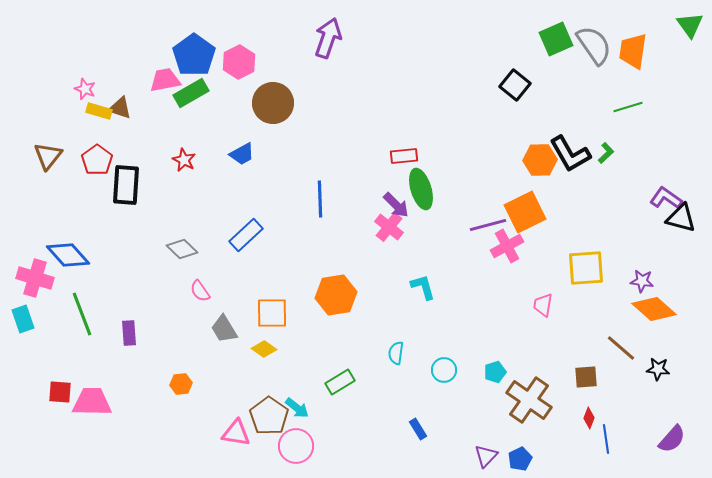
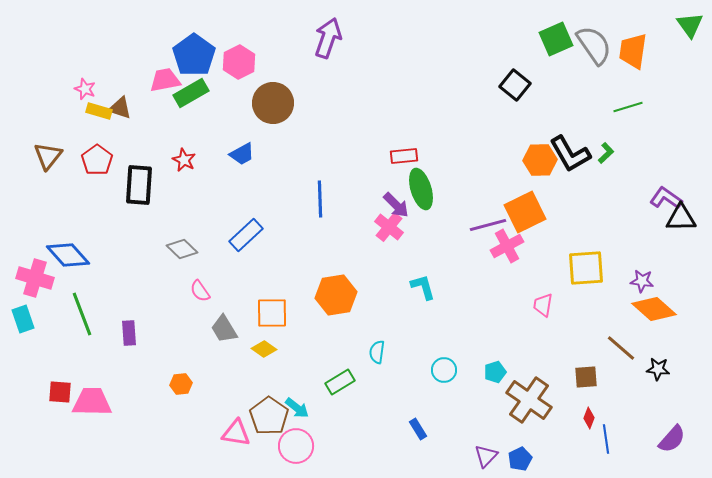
black rectangle at (126, 185): moved 13 px right
black triangle at (681, 218): rotated 16 degrees counterclockwise
cyan semicircle at (396, 353): moved 19 px left, 1 px up
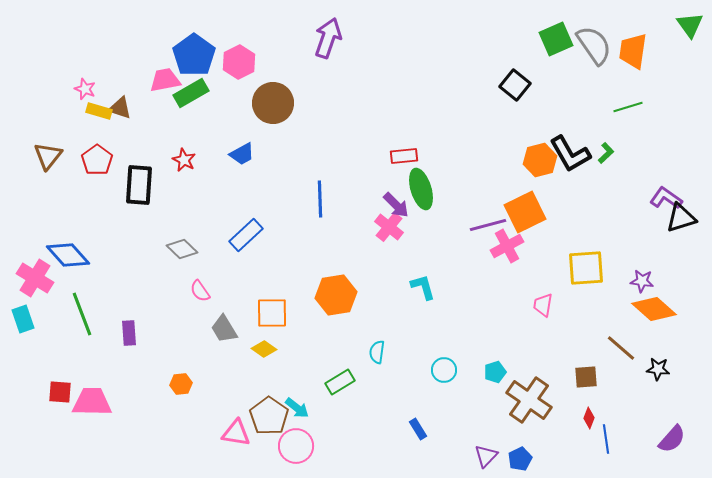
orange hexagon at (540, 160): rotated 12 degrees counterclockwise
black triangle at (681, 218): rotated 16 degrees counterclockwise
pink cross at (35, 278): rotated 15 degrees clockwise
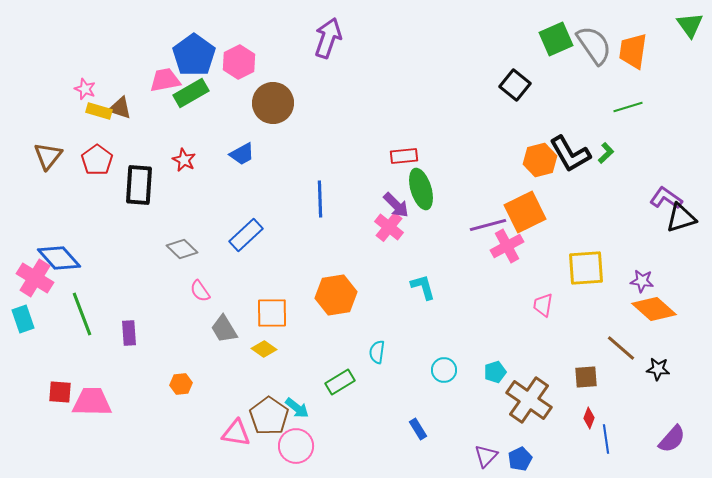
blue diamond at (68, 255): moved 9 px left, 3 px down
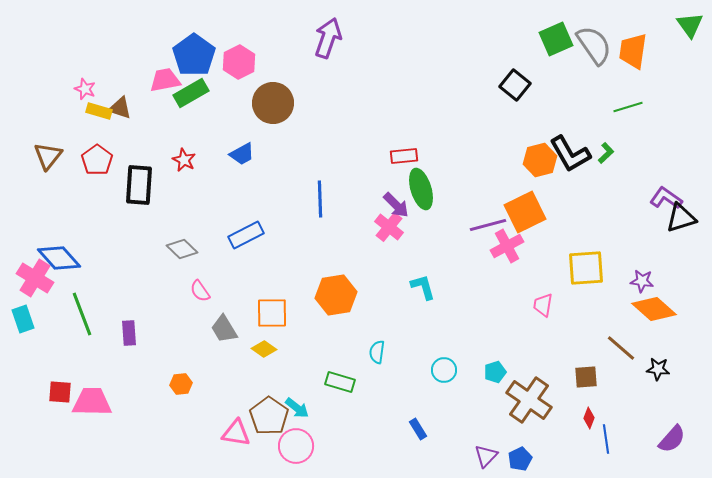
blue rectangle at (246, 235): rotated 16 degrees clockwise
green rectangle at (340, 382): rotated 48 degrees clockwise
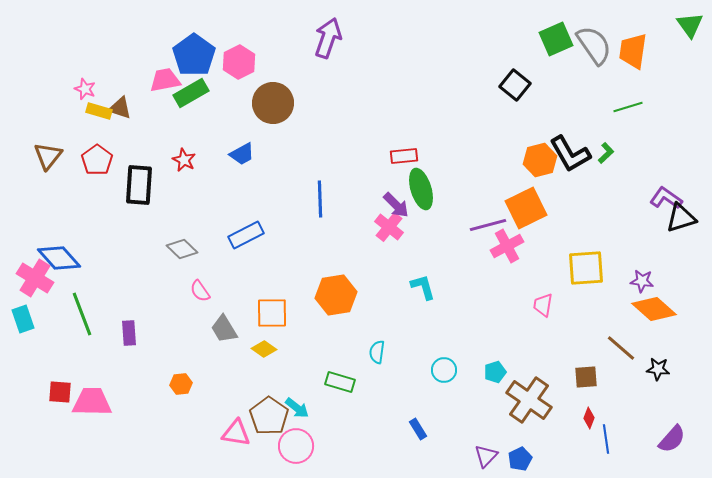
orange square at (525, 212): moved 1 px right, 4 px up
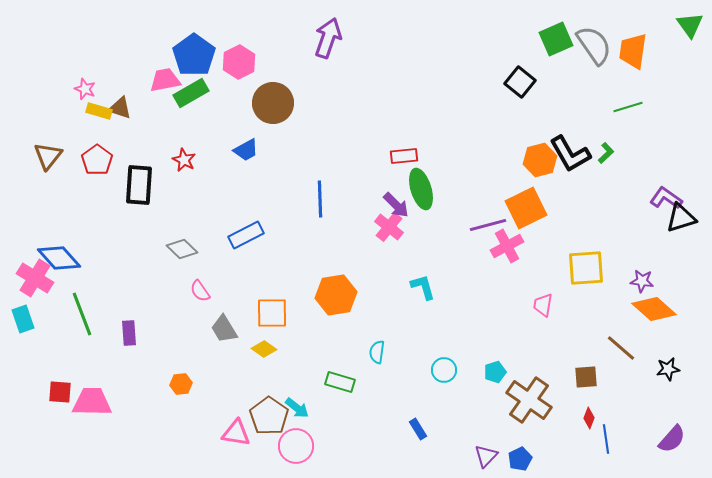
black square at (515, 85): moved 5 px right, 3 px up
blue trapezoid at (242, 154): moved 4 px right, 4 px up
black star at (658, 369): moved 10 px right; rotated 15 degrees counterclockwise
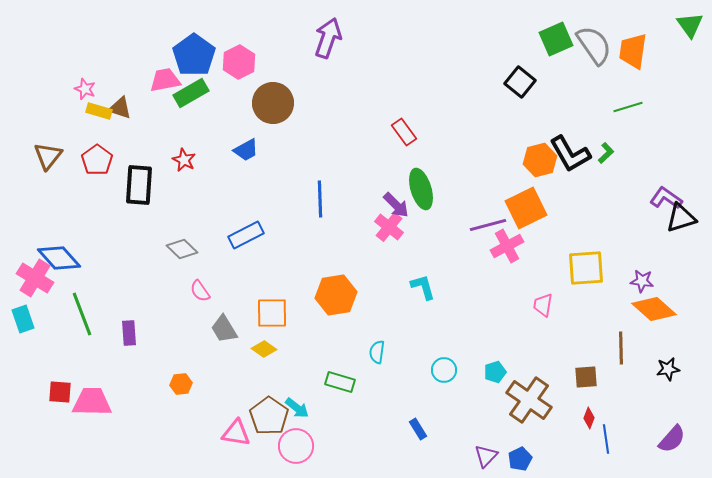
red rectangle at (404, 156): moved 24 px up; rotated 60 degrees clockwise
brown line at (621, 348): rotated 48 degrees clockwise
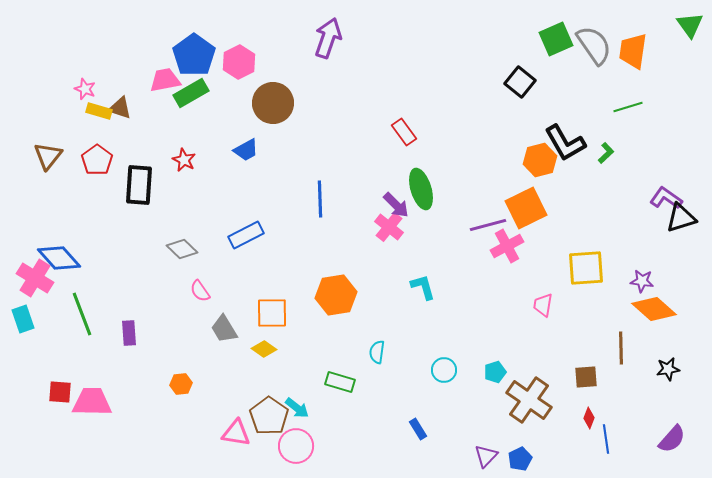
black L-shape at (570, 154): moved 5 px left, 11 px up
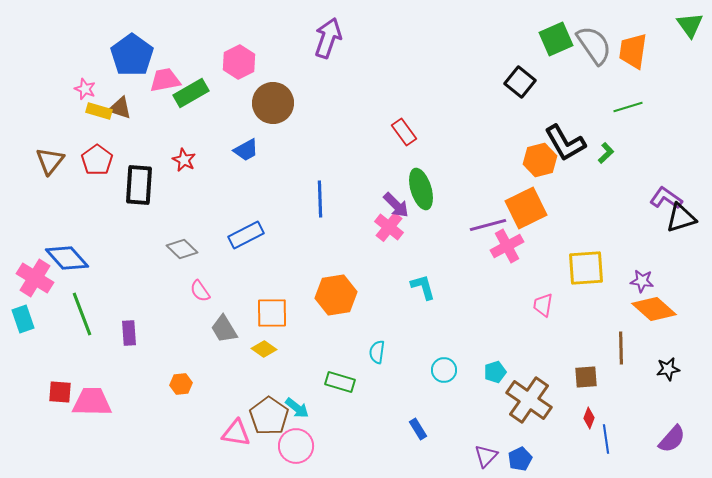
blue pentagon at (194, 55): moved 62 px left
brown triangle at (48, 156): moved 2 px right, 5 px down
blue diamond at (59, 258): moved 8 px right
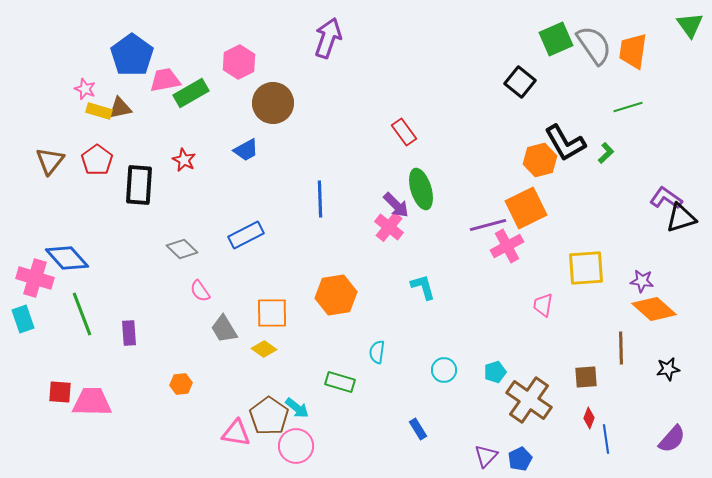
brown triangle at (120, 108): rotated 30 degrees counterclockwise
pink cross at (35, 278): rotated 15 degrees counterclockwise
